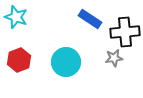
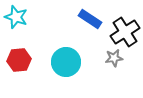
black cross: rotated 28 degrees counterclockwise
red hexagon: rotated 15 degrees clockwise
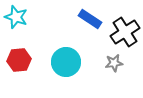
gray star: moved 5 px down
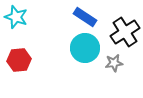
blue rectangle: moved 5 px left, 2 px up
cyan circle: moved 19 px right, 14 px up
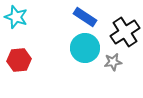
gray star: moved 1 px left, 1 px up
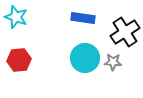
blue rectangle: moved 2 px left, 1 px down; rotated 25 degrees counterclockwise
cyan circle: moved 10 px down
gray star: rotated 12 degrees clockwise
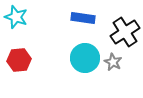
gray star: rotated 24 degrees clockwise
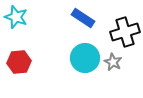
blue rectangle: rotated 25 degrees clockwise
black cross: rotated 16 degrees clockwise
red hexagon: moved 2 px down
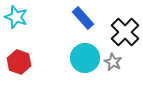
blue rectangle: rotated 15 degrees clockwise
black cross: rotated 28 degrees counterclockwise
red hexagon: rotated 25 degrees clockwise
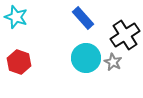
black cross: moved 3 px down; rotated 12 degrees clockwise
cyan circle: moved 1 px right
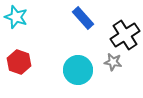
cyan circle: moved 8 px left, 12 px down
gray star: rotated 18 degrees counterclockwise
